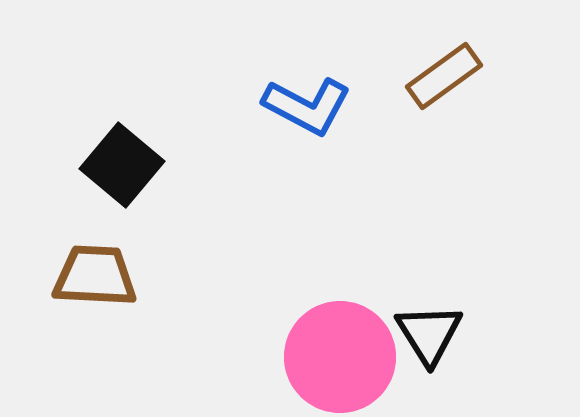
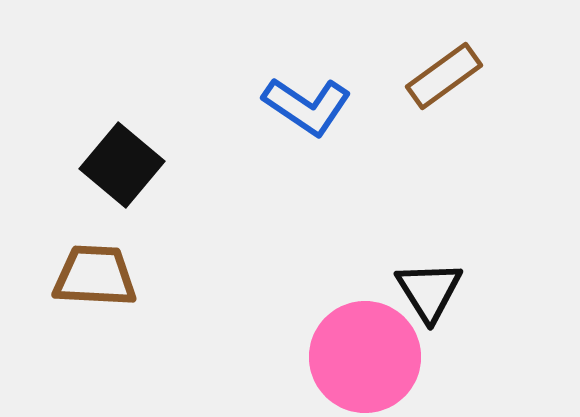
blue L-shape: rotated 6 degrees clockwise
black triangle: moved 43 px up
pink circle: moved 25 px right
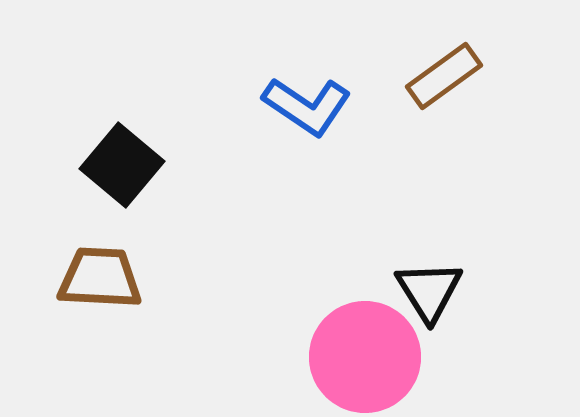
brown trapezoid: moved 5 px right, 2 px down
